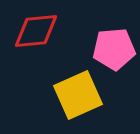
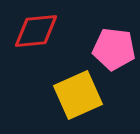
pink pentagon: rotated 12 degrees clockwise
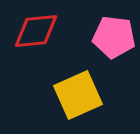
pink pentagon: moved 12 px up
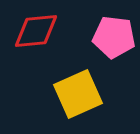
yellow square: moved 1 px up
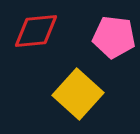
yellow square: rotated 24 degrees counterclockwise
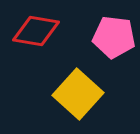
red diamond: rotated 15 degrees clockwise
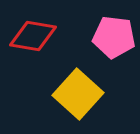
red diamond: moved 3 px left, 5 px down
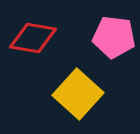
red diamond: moved 2 px down
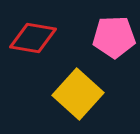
pink pentagon: rotated 9 degrees counterclockwise
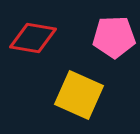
yellow square: moved 1 px right, 1 px down; rotated 18 degrees counterclockwise
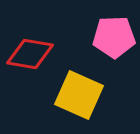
red diamond: moved 3 px left, 16 px down
